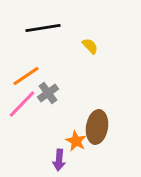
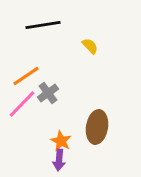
black line: moved 3 px up
orange star: moved 15 px left
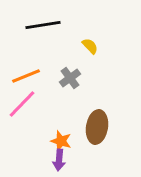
orange line: rotated 12 degrees clockwise
gray cross: moved 22 px right, 15 px up
orange star: rotated 10 degrees counterclockwise
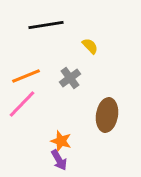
black line: moved 3 px right
brown ellipse: moved 10 px right, 12 px up
purple arrow: rotated 35 degrees counterclockwise
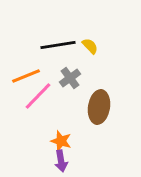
black line: moved 12 px right, 20 px down
pink line: moved 16 px right, 8 px up
brown ellipse: moved 8 px left, 8 px up
purple arrow: moved 2 px right, 1 px down; rotated 20 degrees clockwise
